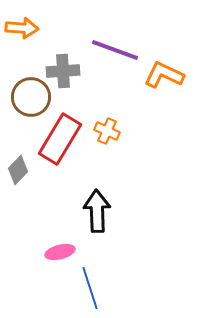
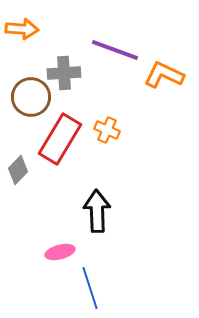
orange arrow: moved 1 px down
gray cross: moved 1 px right, 2 px down
orange cross: moved 1 px up
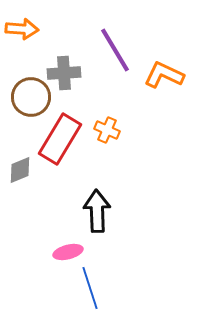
purple line: rotated 39 degrees clockwise
gray diamond: moved 2 px right; rotated 24 degrees clockwise
pink ellipse: moved 8 px right
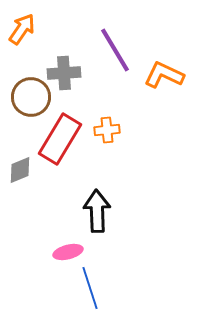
orange arrow: rotated 60 degrees counterclockwise
orange cross: rotated 30 degrees counterclockwise
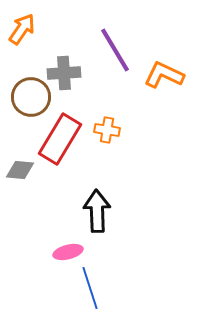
orange cross: rotated 15 degrees clockwise
gray diamond: rotated 28 degrees clockwise
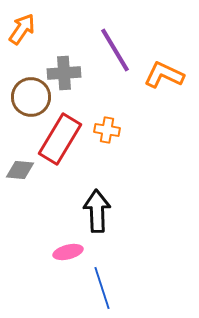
blue line: moved 12 px right
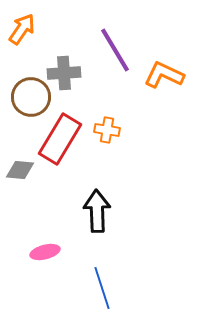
pink ellipse: moved 23 px left
